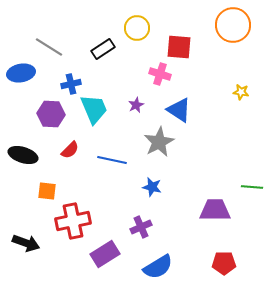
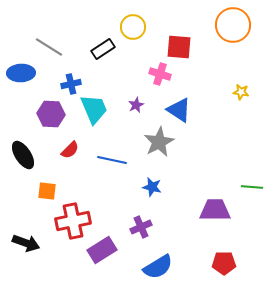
yellow circle: moved 4 px left, 1 px up
blue ellipse: rotated 8 degrees clockwise
black ellipse: rotated 40 degrees clockwise
purple rectangle: moved 3 px left, 4 px up
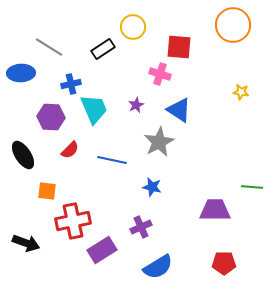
purple hexagon: moved 3 px down
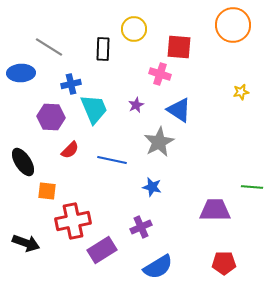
yellow circle: moved 1 px right, 2 px down
black rectangle: rotated 55 degrees counterclockwise
yellow star: rotated 21 degrees counterclockwise
black ellipse: moved 7 px down
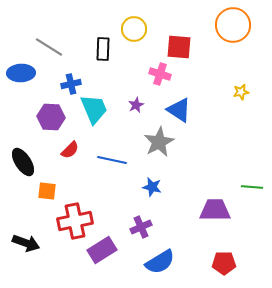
red cross: moved 2 px right
blue semicircle: moved 2 px right, 5 px up
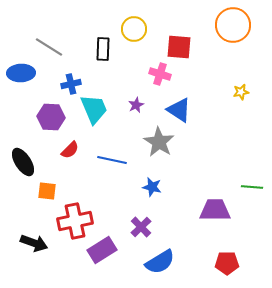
gray star: rotated 12 degrees counterclockwise
purple cross: rotated 20 degrees counterclockwise
black arrow: moved 8 px right
red pentagon: moved 3 px right
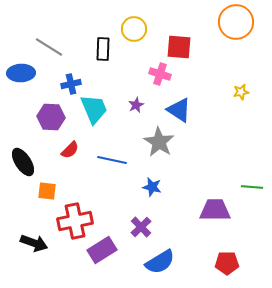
orange circle: moved 3 px right, 3 px up
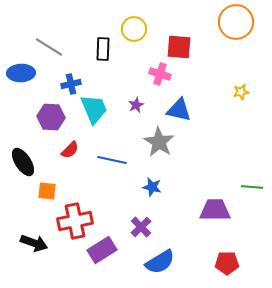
blue triangle: rotated 20 degrees counterclockwise
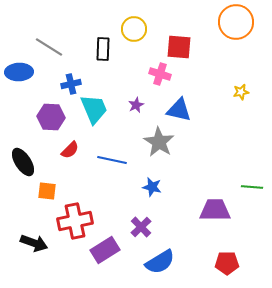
blue ellipse: moved 2 px left, 1 px up
purple rectangle: moved 3 px right
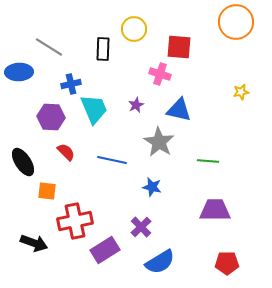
red semicircle: moved 4 px left, 2 px down; rotated 90 degrees counterclockwise
green line: moved 44 px left, 26 px up
